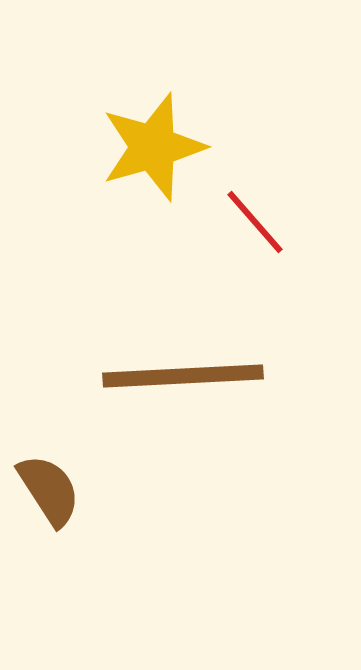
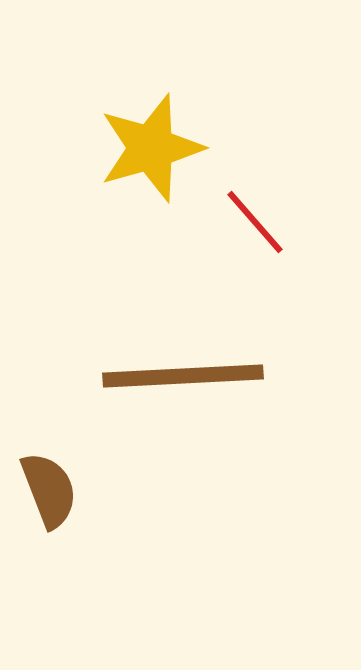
yellow star: moved 2 px left, 1 px down
brown semicircle: rotated 12 degrees clockwise
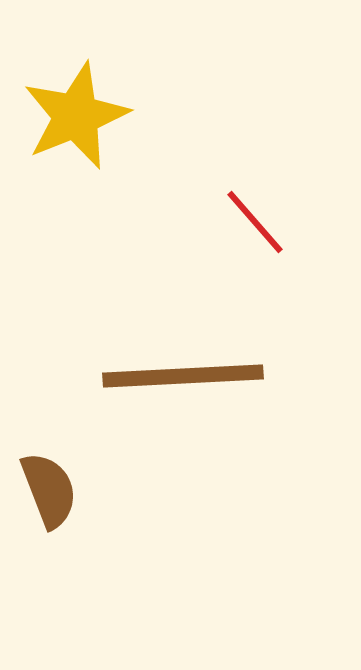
yellow star: moved 75 px left, 32 px up; rotated 6 degrees counterclockwise
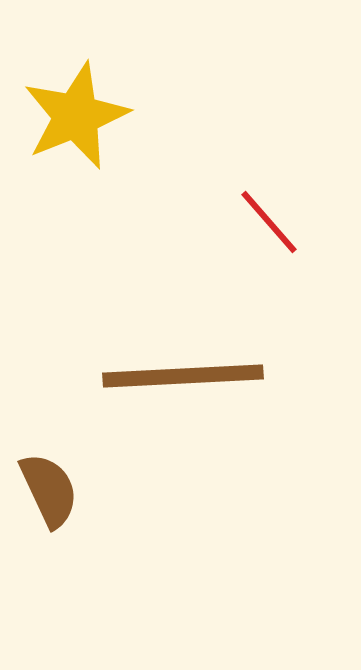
red line: moved 14 px right
brown semicircle: rotated 4 degrees counterclockwise
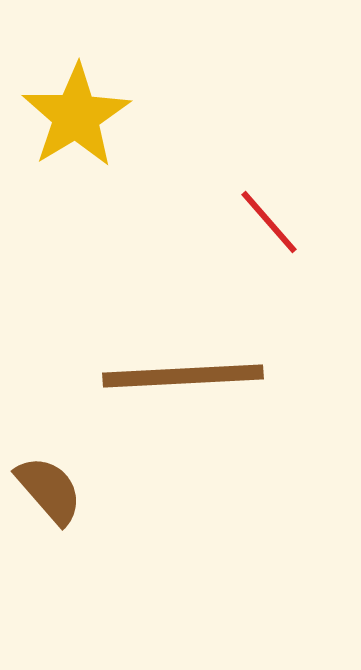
yellow star: rotated 9 degrees counterclockwise
brown semicircle: rotated 16 degrees counterclockwise
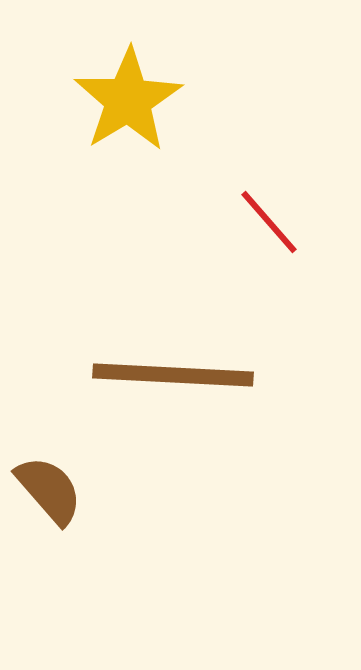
yellow star: moved 52 px right, 16 px up
brown line: moved 10 px left, 1 px up; rotated 6 degrees clockwise
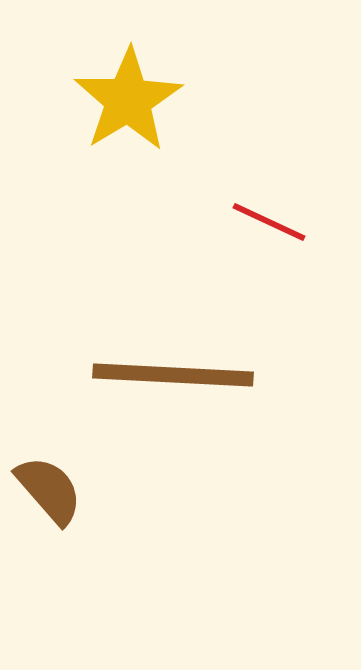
red line: rotated 24 degrees counterclockwise
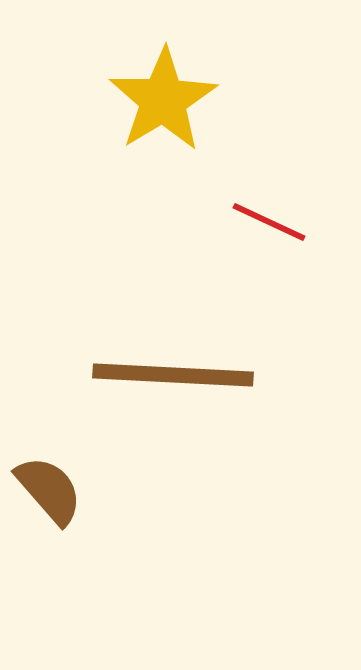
yellow star: moved 35 px right
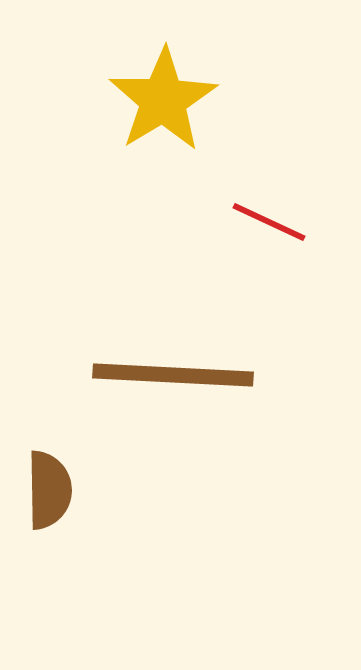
brown semicircle: rotated 40 degrees clockwise
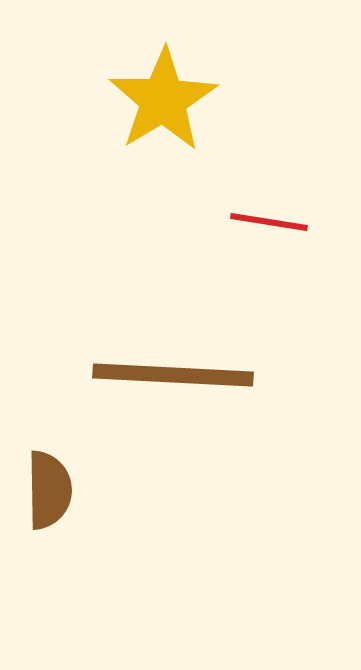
red line: rotated 16 degrees counterclockwise
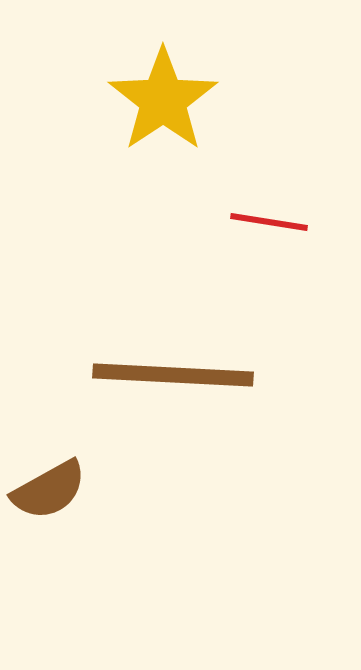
yellow star: rotated 3 degrees counterclockwise
brown semicircle: rotated 62 degrees clockwise
